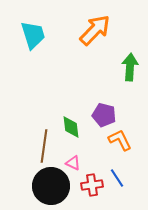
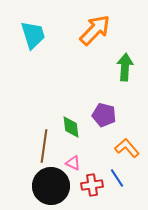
green arrow: moved 5 px left
orange L-shape: moved 7 px right, 8 px down; rotated 15 degrees counterclockwise
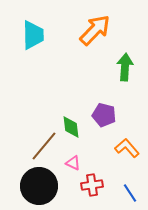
cyan trapezoid: rotated 16 degrees clockwise
brown line: rotated 32 degrees clockwise
blue line: moved 13 px right, 15 px down
black circle: moved 12 px left
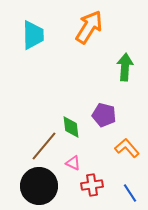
orange arrow: moved 6 px left, 3 px up; rotated 12 degrees counterclockwise
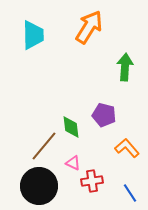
red cross: moved 4 px up
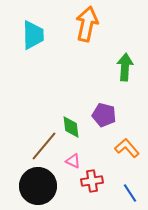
orange arrow: moved 2 px left, 3 px up; rotated 20 degrees counterclockwise
pink triangle: moved 2 px up
black circle: moved 1 px left
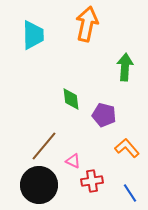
green diamond: moved 28 px up
black circle: moved 1 px right, 1 px up
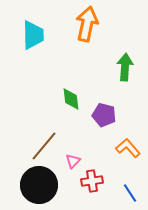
orange L-shape: moved 1 px right
pink triangle: rotated 49 degrees clockwise
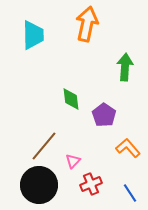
purple pentagon: rotated 20 degrees clockwise
red cross: moved 1 px left, 3 px down; rotated 15 degrees counterclockwise
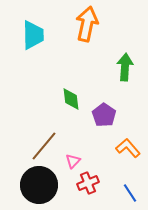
red cross: moved 3 px left, 1 px up
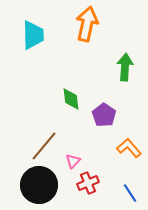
orange L-shape: moved 1 px right
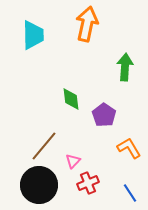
orange L-shape: rotated 10 degrees clockwise
